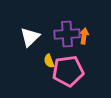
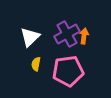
purple cross: rotated 25 degrees counterclockwise
yellow semicircle: moved 13 px left, 3 px down; rotated 32 degrees clockwise
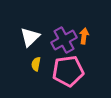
purple cross: moved 3 px left, 6 px down
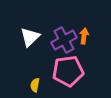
yellow semicircle: moved 1 px left, 21 px down
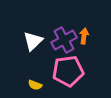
white triangle: moved 3 px right, 4 px down
yellow semicircle: rotated 80 degrees counterclockwise
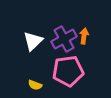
purple cross: moved 1 px up
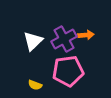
orange arrow: moved 2 px right, 1 px up; rotated 77 degrees clockwise
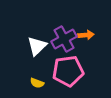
white triangle: moved 4 px right, 5 px down
yellow semicircle: moved 2 px right, 2 px up
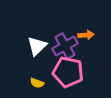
purple cross: moved 1 px right, 7 px down
pink pentagon: moved 1 px down; rotated 20 degrees clockwise
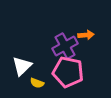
white triangle: moved 15 px left, 20 px down
